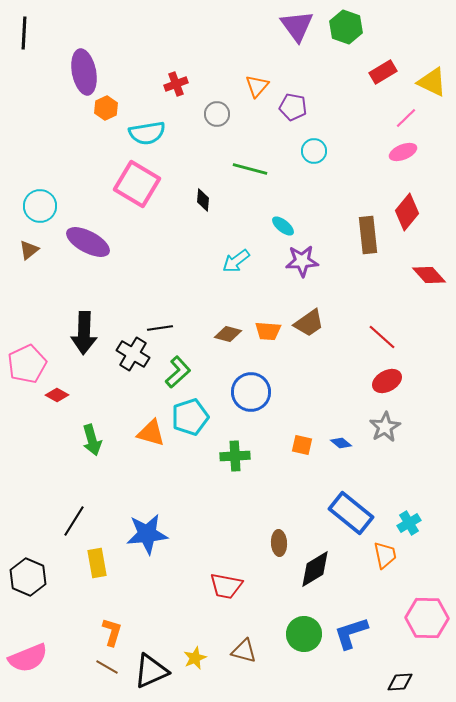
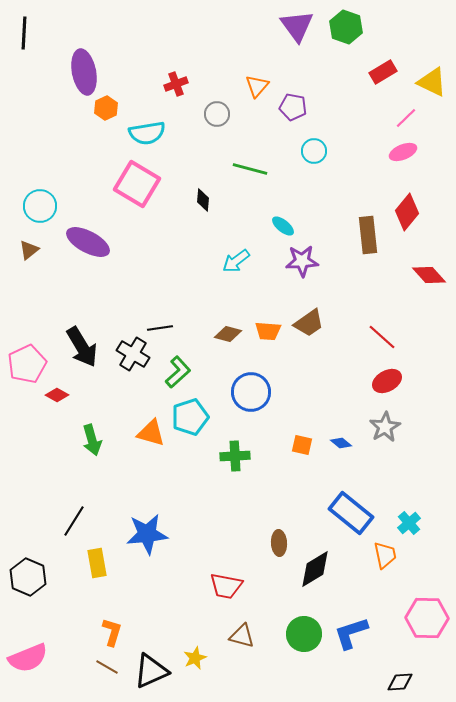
black arrow at (84, 333): moved 2 px left, 14 px down; rotated 33 degrees counterclockwise
cyan cross at (409, 523): rotated 10 degrees counterclockwise
brown triangle at (244, 651): moved 2 px left, 15 px up
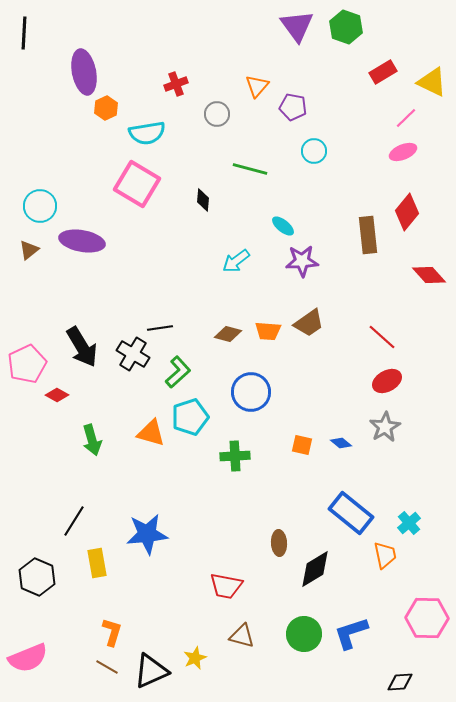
purple ellipse at (88, 242): moved 6 px left, 1 px up; rotated 18 degrees counterclockwise
black hexagon at (28, 577): moved 9 px right
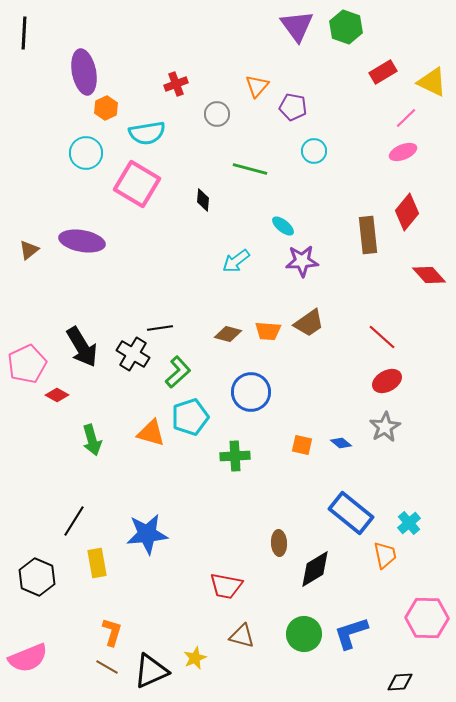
cyan circle at (40, 206): moved 46 px right, 53 px up
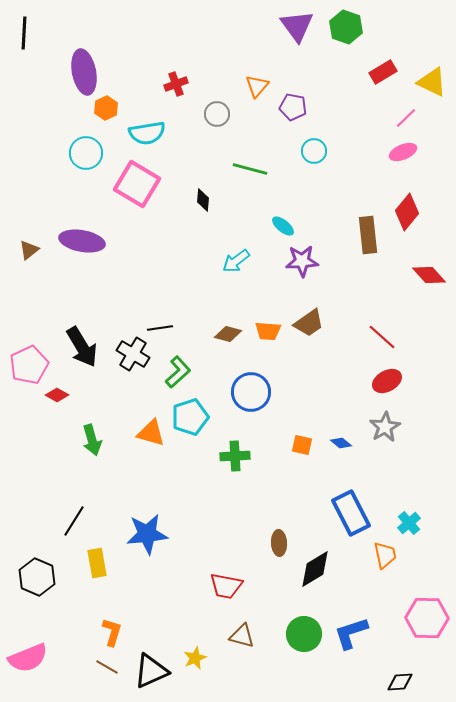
pink pentagon at (27, 364): moved 2 px right, 1 px down
blue rectangle at (351, 513): rotated 24 degrees clockwise
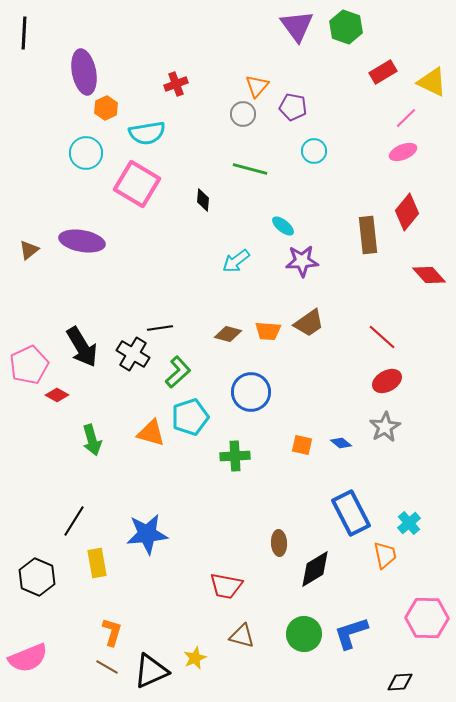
gray circle at (217, 114): moved 26 px right
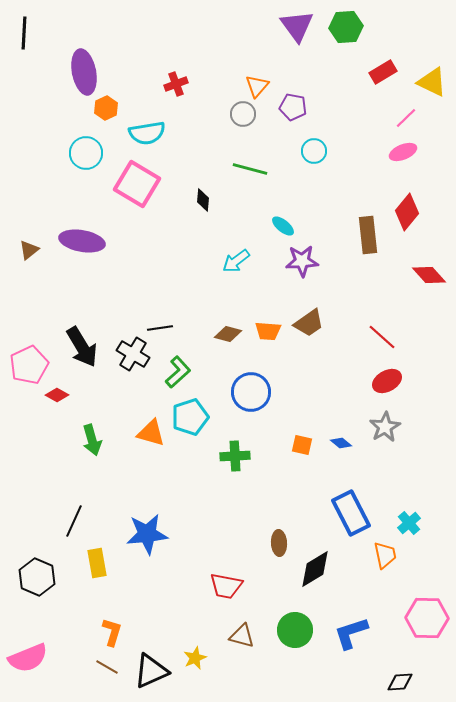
green hexagon at (346, 27): rotated 24 degrees counterclockwise
black line at (74, 521): rotated 8 degrees counterclockwise
green circle at (304, 634): moved 9 px left, 4 px up
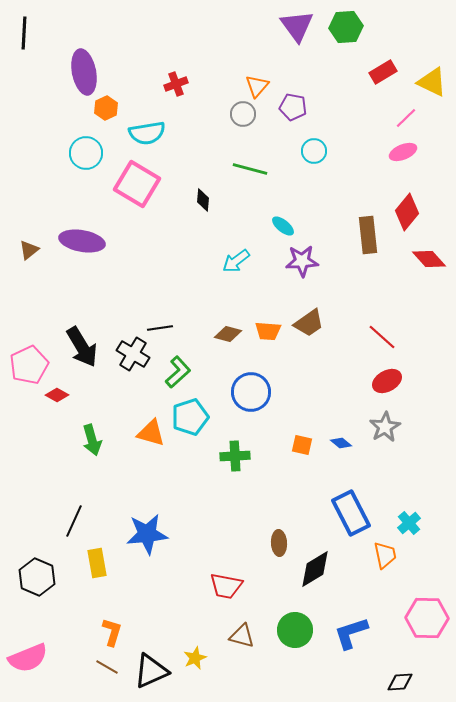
red diamond at (429, 275): moved 16 px up
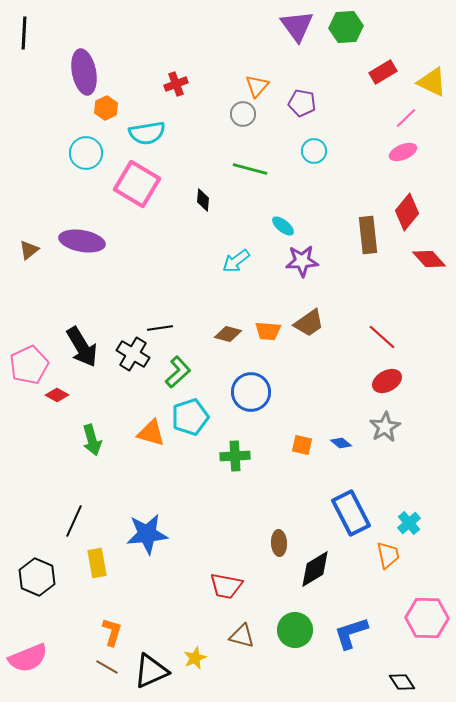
purple pentagon at (293, 107): moved 9 px right, 4 px up
orange trapezoid at (385, 555): moved 3 px right
black diamond at (400, 682): moved 2 px right; rotated 60 degrees clockwise
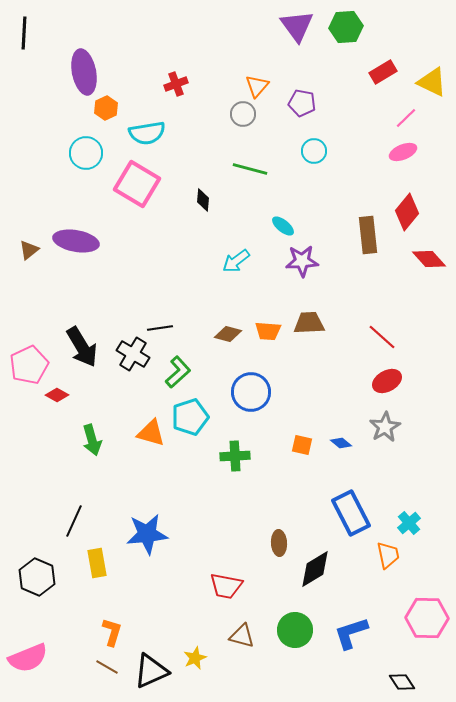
purple ellipse at (82, 241): moved 6 px left
brown trapezoid at (309, 323): rotated 148 degrees counterclockwise
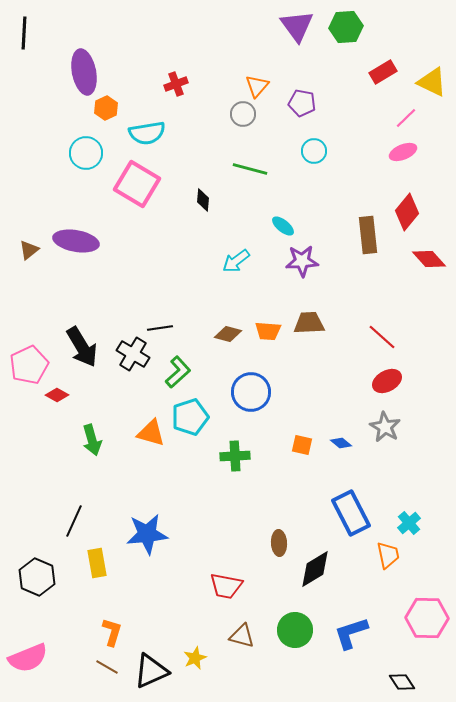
gray star at (385, 427): rotated 12 degrees counterclockwise
